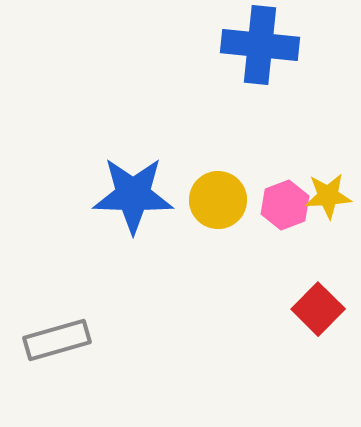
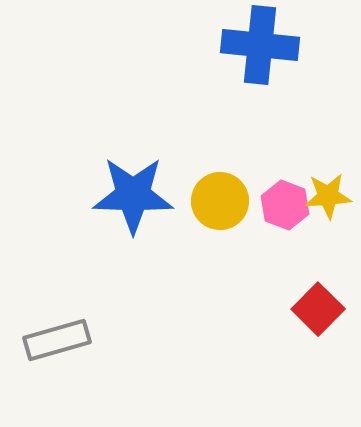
yellow circle: moved 2 px right, 1 px down
pink hexagon: rotated 18 degrees counterclockwise
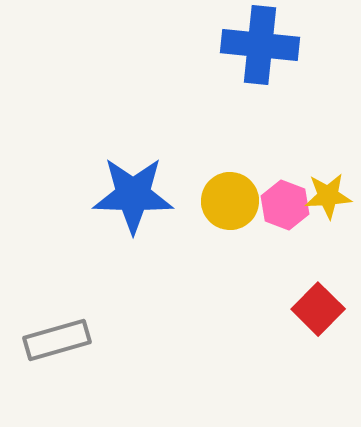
yellow circle: moved 10 px right
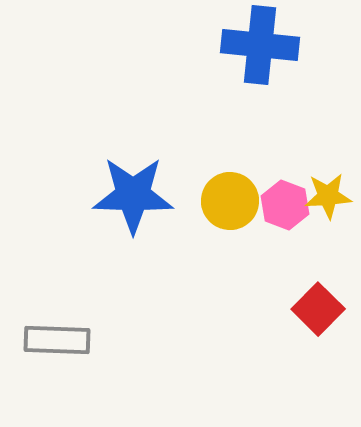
gray rectangle: rotated 18 degrees clockwise
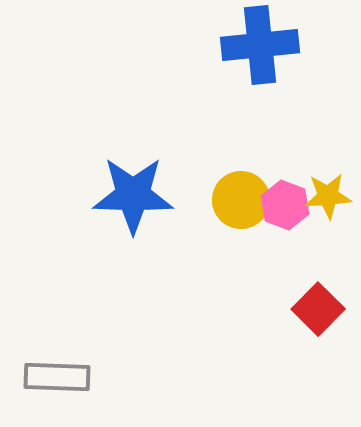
blue cross: rotated 12 degrees counterclockwise
yellow circle: moved 11 px right, 1 px up
gray rectangle: moved 37 px down
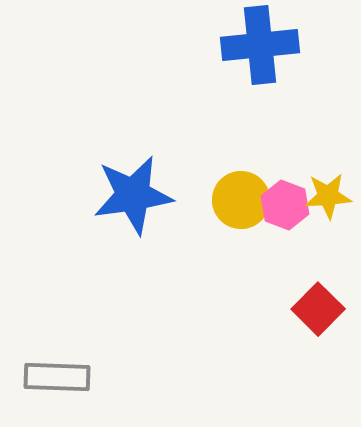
blue star: rotated 10 degrees counterclockwise
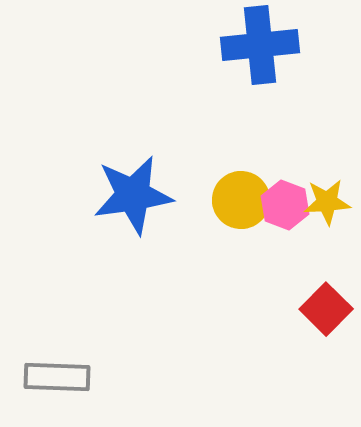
yellow star: moved 1 px left, 6 px down
red square: moved 8 px right
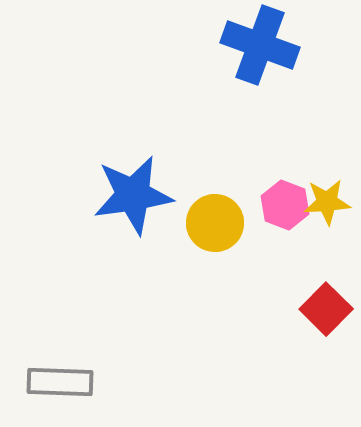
blue cross: rotated 26 degrees clockwise
yellow circle: moved 26 px left, 23 px down
gray rectangle: moved 3 px right, 5 px down
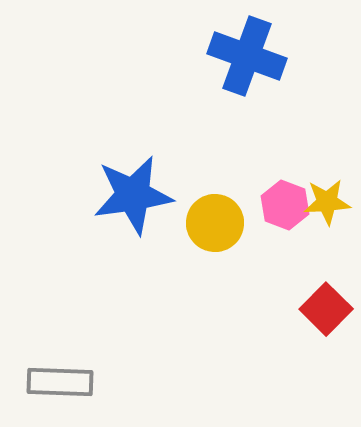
blue cross: moved 13 px left, 11 px down
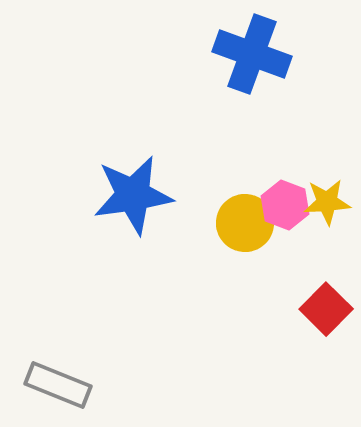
blue cross: moved 5 px right, 2 px up
yellow circle: moved 30 px right
gray rectangle: moved 2 px left, 3 px down; rotated 20 degrees clockwise
